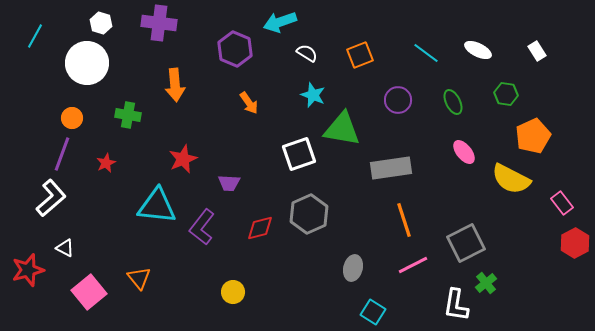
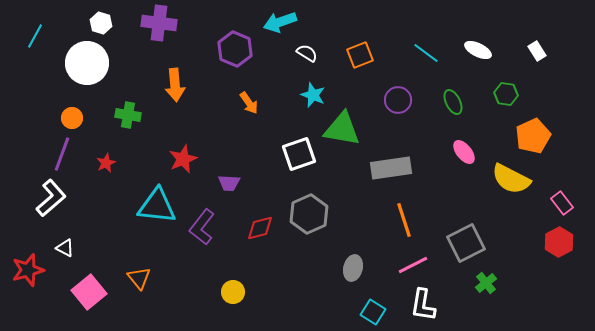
red hexagon at (575, 243): moved 16 px left, 1 px up
white L-shape at (456, 305): moved 33 px left
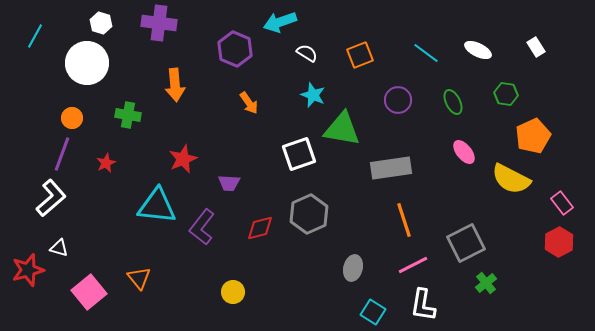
white rectangle at (537, 51): moved 1 px left, 4 px up
white triangle at (65, 248): moved 6 px left; rotated 12 degrees counterclockwise
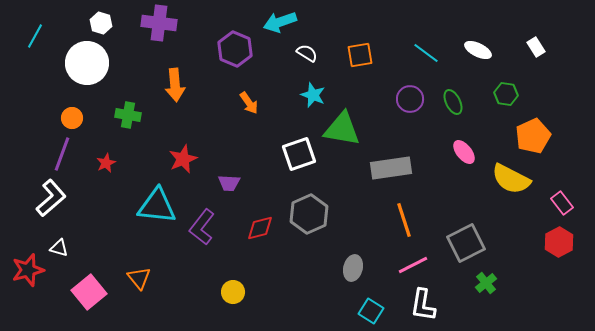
orange square at (360, 55): rotated 12 degrees clockwise
purple circle at (398, 100): moved 12 px right, 1 px up
cyan square at (373, 312): moved 2 px left, 1 px up
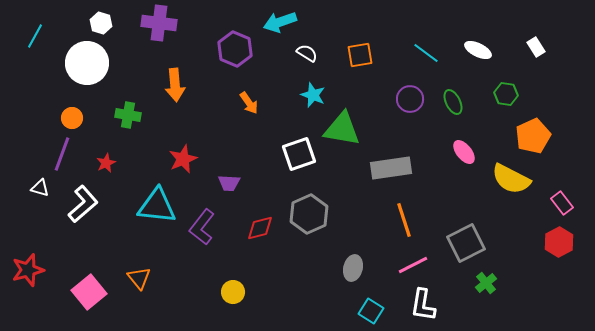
white L-shape at (51, 198): moved 32 px right, 6 px down
white triangle at (59, 248): moved 19 px left, 60 px up
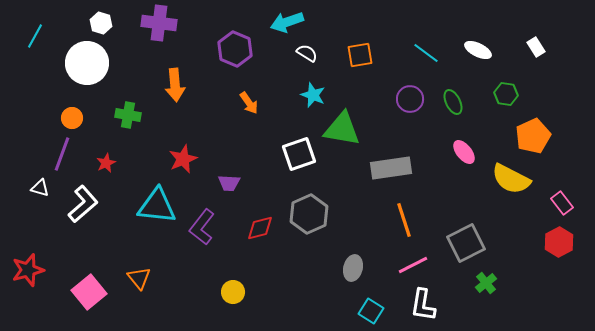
cyan arrow at (280, 22): moved 7 px right
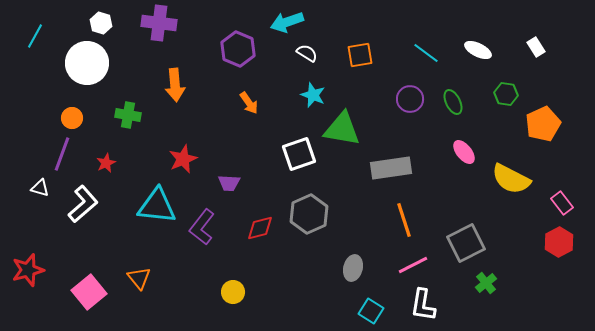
purple hexagon at (235, 49): moved 3 px right
orange pentagon at (533, 136): moved 10 px right, 12 px up
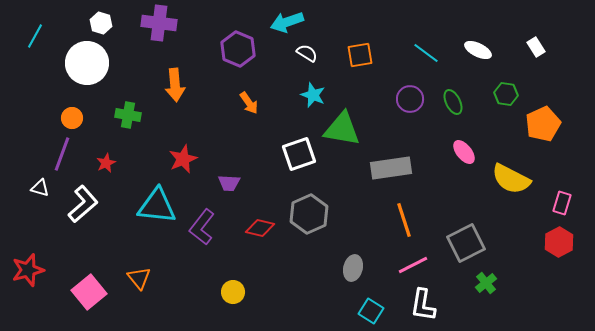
pink rectangle at (562, 203): rotated 55 degrees clockwise
red diamond at (260, 228): rotated 28 degrees clockwise
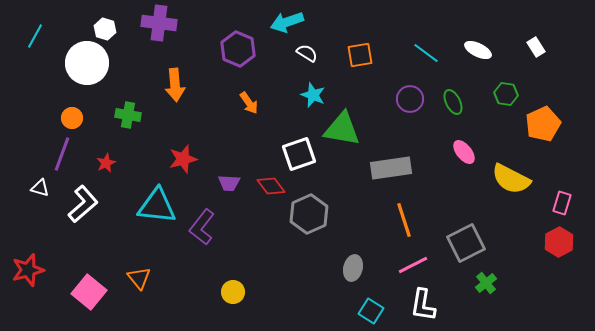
white hexagon at (101, 23): moved 4 px right, 6 px down
red star at (183, 159): rotated 8 degrees clockwise
red diamond at (260, 228): moved 11 px right, 42 px up; rotated 40 degrees clockwise
pink square at (89, 292): rotated 12 degrees counterclockwise
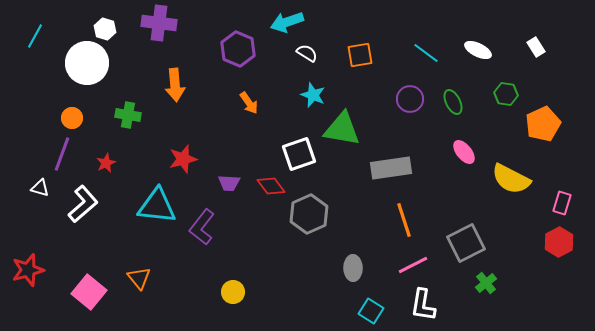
gray ellipse at (353, 268): rotated 15 degrees counterclockwise
